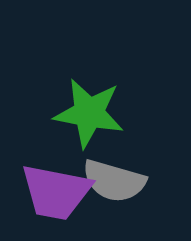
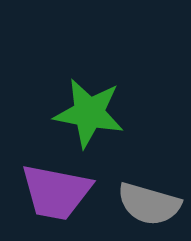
gray semicircle: moved 35 px right, 23 px down
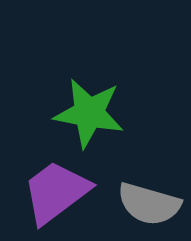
purple trapezoid: rotated 132 degrees clockwise
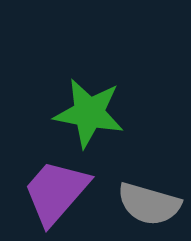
purple trapezoid: rotated 12 degrees counterclockwise
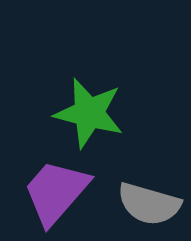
green star: rotated 4 degrees clockwise
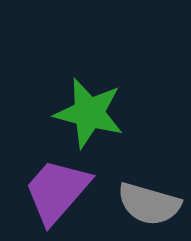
purple trapezoid: moved 1 px right, 1 px up
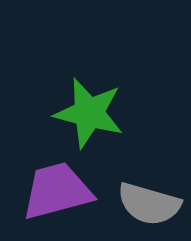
purple trapezoid: rotated 34 degrees clockwise
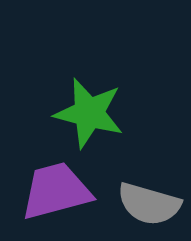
purple trapezoid: moved 1 px left
